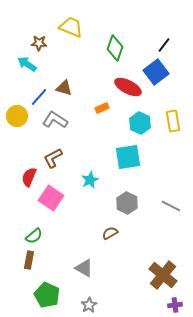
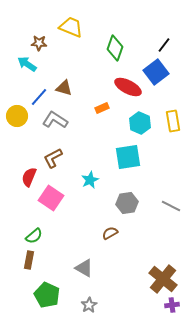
gray hexagon: rotated 25 degrees clockwise
brown cross: moved 4 px down
purple cross: moved 3 px left
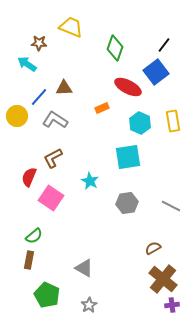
brown triangle: rotated 18 degrees counterclockwise
cyan star: moved 1 px down; rotated 18 degrees counterclockwise
brown semicircle: moved 43 px right, 15 px down
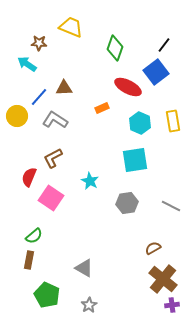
cyan square: moved 7 px right, 3 px down
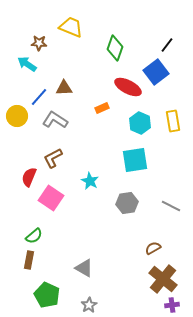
black line: moved 3 px right
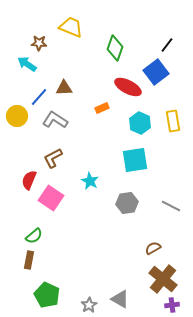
red semicircle: moved 3 px down
gray triangle: moved 36 px right, 31 px down
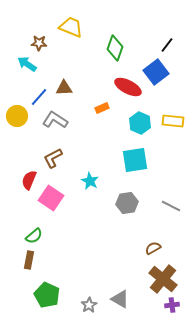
yellow rectangle: rotated 75 degrees counterclockwise
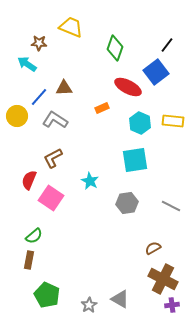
brown cross: rotated 12 degrees counterclockwise
